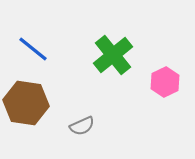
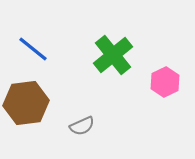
brown hexagon: rotated 15 degrees counterclockwise
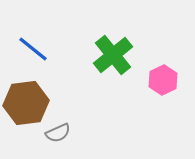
pink hexagon: moved 2 px left, 2 px up
gray semicircle: moved 24 px left, 7 px down
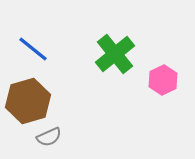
green cross: moved 2 px right, 1 px up
brown hexagon: moved 2 px right, 2 px up; rotated 9 degrees counterclockwise
gray semicircle: moved 9 px left, 4 px down
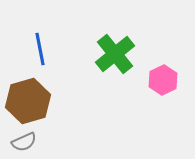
blue line: moved 7 px right; rotated 40 degrees clockwise
gray semicircle: moved 25 px left, 5 px down
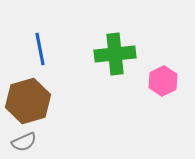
green cross: rotated 33 degrees clockwise
pink hexagon: moved 1 px down
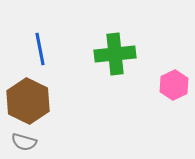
pink hexagon: moved 11 px right, 4 px down
brown hexagon: rotated 18 degrees counterclockwise
gray semicircle: rotated 40 degrees clockwise
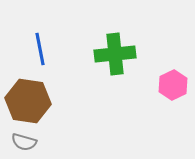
pink hexagon: moved 1 px left
brown hexagon: rotated 18 degrees counterclockwise
